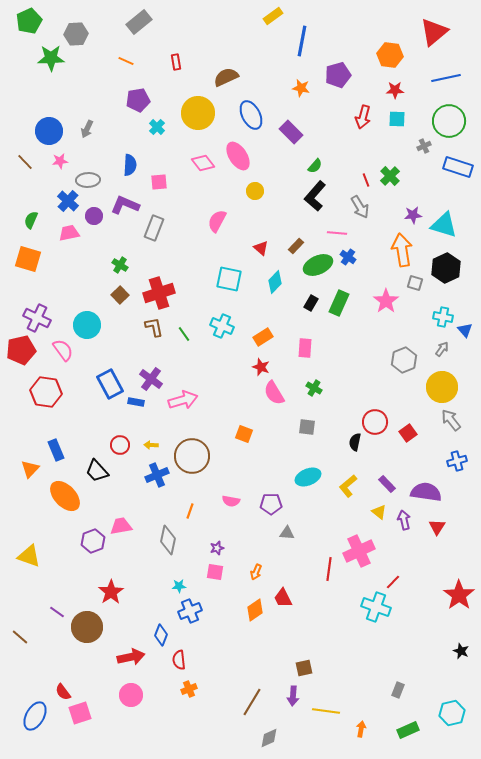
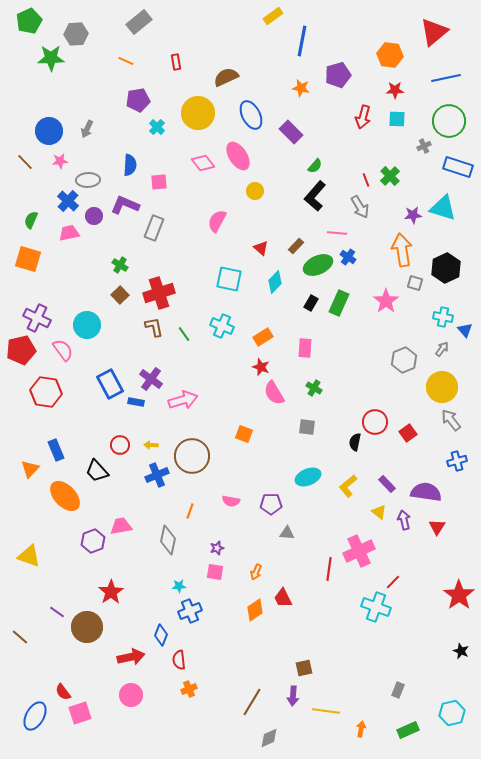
cyan triangle at (444, 225): moved 1 px left, 17 px up
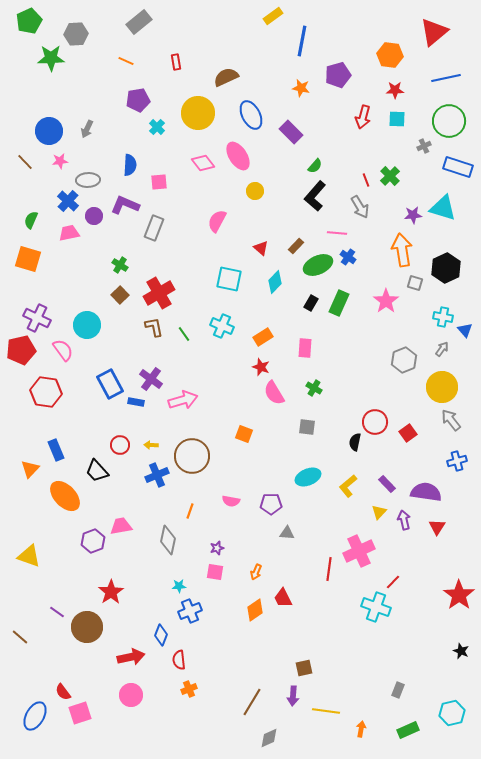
red cross at (159, 293): rotated 12 degrees counterclockwise
yellow triangle at (379, 512): rotated 35 degrees clockwise
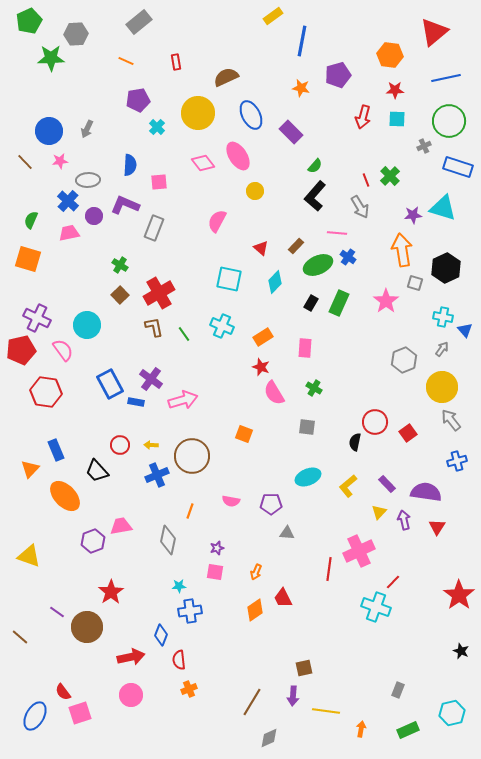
blue cross at (190, 611): rotated 15 degrees clockwise
